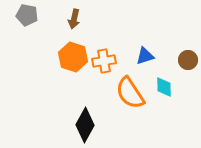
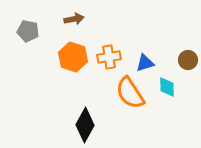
gray pentagon: moved 1 px right, 16 px down
brown arrow: rotated 114 degrees counterclockwise
blue triangle: moved 7 px down
orange cross: moved 5 px right, 4 px up
cyan diamond: moved 3 px right
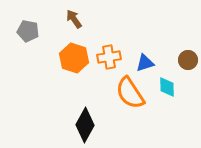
brown arrow: rotated 114 degrees counterclockwise
orange hexagon: moved 1 px right, 1 px down
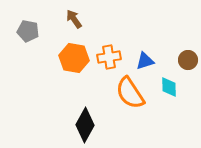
orange hexagon: rotated 8 degrees counterclockwise
blue triangle: moved 2 px up
cyan diamond: moved 2 px right
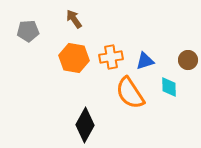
gray pentagon: rotated 15 degrees counterclockwise
orange cross: moved 2 px right
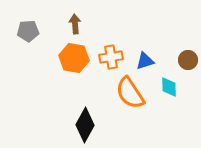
brown arrow: moved 1 px right, 5 px down; rotated 30 degrees clockwise
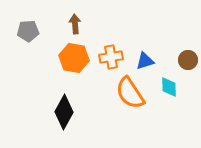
black diamond: moved 21 px left, 13 px up
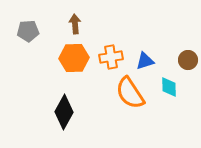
orange hexagon: rotated 12 degrees counterclockwise
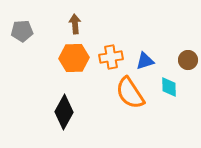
gray pentagon: moved 6 px left
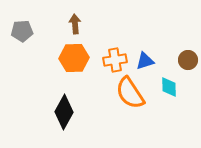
orange cross: moved 4 px right, 3 px down
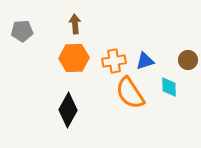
orange cross: moved 1 px left, 1 px down
black diamond: moved 4 px right, 2 px up
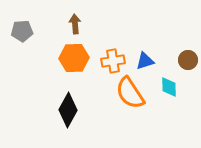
orange cross: moved 1 px left
